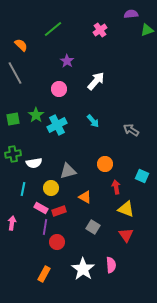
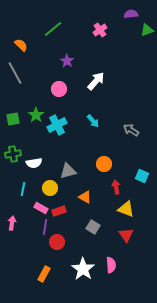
orange circle: moved 1 px left
yellow circle: moved 1 px left
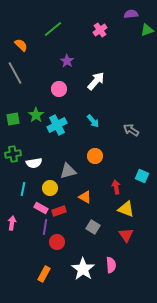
orange circle: moved 9 px left, 8 px up
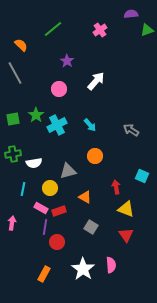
cyan arrow: moved 3 px left, 4 px down
gray square: moved 2 px left
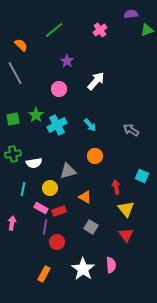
green line: moved 1 px right, 1 px down
yellow triangle: rotated 30 degrees clockwise
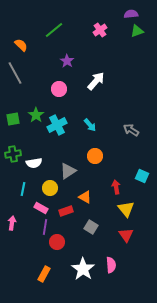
green triangle: moved 10 px left, 1 px down
gray triangle: rotated 18 degrees counterclockwise
red rectangle: moved 7 px right
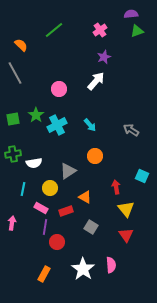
purple star: moved 37 px right, 4 px up; rotated 16 degrees clockwise
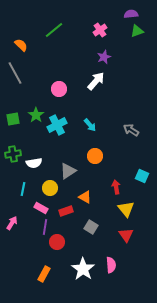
pink arrow: rotated 24 degrees clockwise
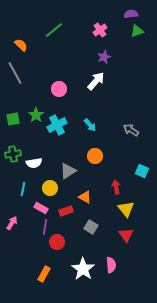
cyan square: moved 5 px up
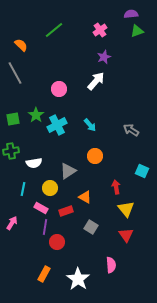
green cross: moved 2 px left, 3 px up
white star: moved 5 px left, 10 px down
